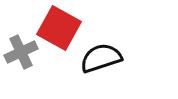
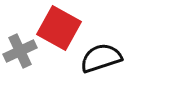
gray cross: moved 1 px left, 1 px up
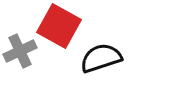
red square: moved 2 px up
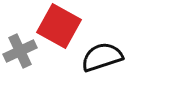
black semicircle: moved 1 px right, 1 px up
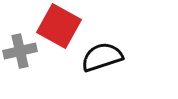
gray cross: rotated 12 degrees clockwise
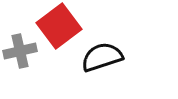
red square: rotated 24 degrees clockwise
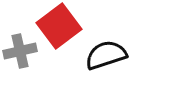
black semicircle: moved 4 px right, 2 px up
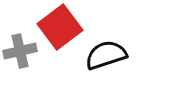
red square: moved 1 px right, 1 px down
